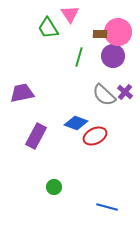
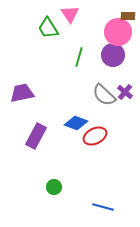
brown rectangle: moved 28 px right, 18 px up
purple circle: moved 1 px up
blue line: moved 4 px left
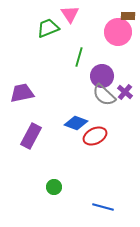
green trapezoid: rotated 100 degrees clockwise
purple circle: moved 11 px left, 21 px down
purple rectangle: moved 5 px left
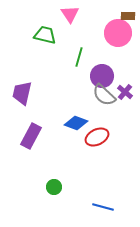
green trapezoid: moved 3 px left, 7 px down; rotated 35 degrees clockwise
pink circle: moved 1 px down
purple trapezoid: rotated 65 degrees counterclockwise
red ellipse: moved 2 px right, 1 px down
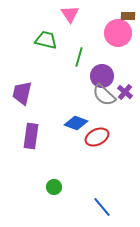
green trapezoid: moved 1 px right, 5 px down
purple rectangle: rotated 20 degrees counterclockwise
blue line: moved 1 px left; rotated 35 degrees clockwise
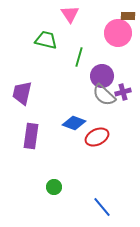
purple cross: moved 2 px left; rotated 35 degrees clockwise
blue diamond: moved 2 px left
